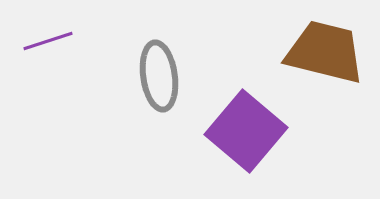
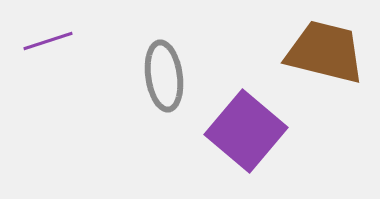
gray ellipse: moved 5 px right
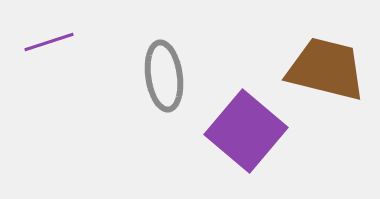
purple line: moved 1 px right, 1 px down
brown trapezoid: moved 1 px right, 17 px down
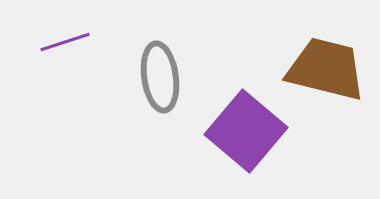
purple line: moved 16 px right
gray ellipse: moved 4 px left, 1 px down
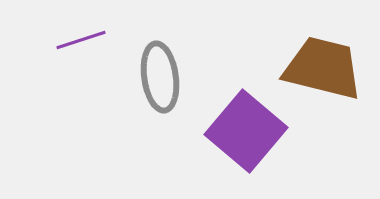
purple line: moved 16 px right, 2 px up
brown trapezoid: moved 3 px left, 1 px up
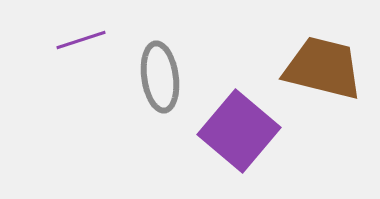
purple square: moved 7 px left
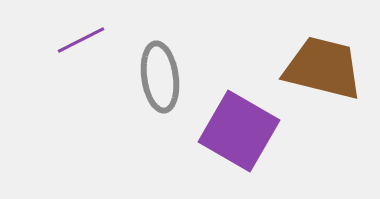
purple line: rotated 9 degrees counterclockwise
purple square: rotated 10 degrees counterclockwise
